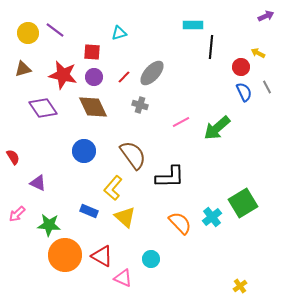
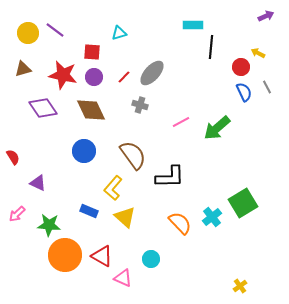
brown diamond: moved 2 px left, 3 px down
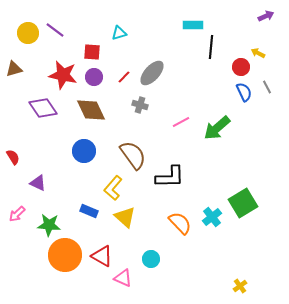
brown triangle: moved 9 px left
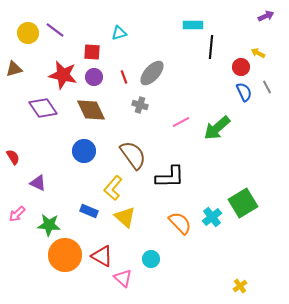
red line: rotated 64 degrees counterclockwise
pink triangle: rotated 18 degrees clockwise
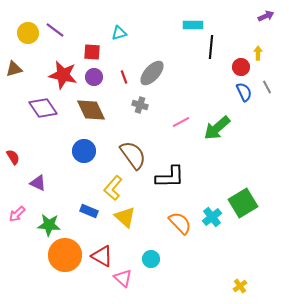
yellow arrow: rotated 64 degrees clockwise
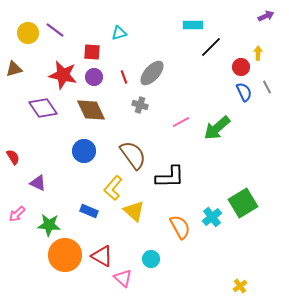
black line: rotated 40 degrees clockwise
yellow triangle: moved 9 px right, 6 px up
orange semicircle: moved 4 px down; rotated 15 degrees clockwise
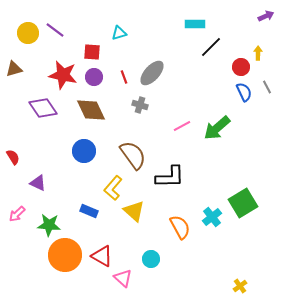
cyan rectangle: moved 2 px right, 1 px up
pink line: moved 1 px right, 4 px down
